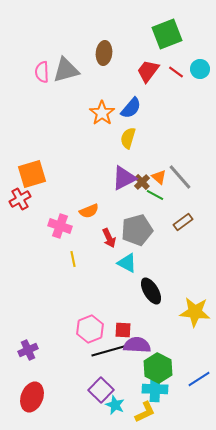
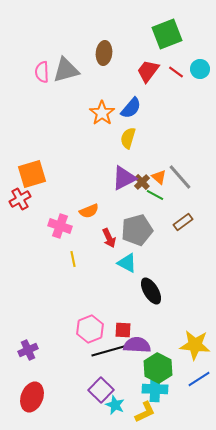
yellow star: moved 33 px down
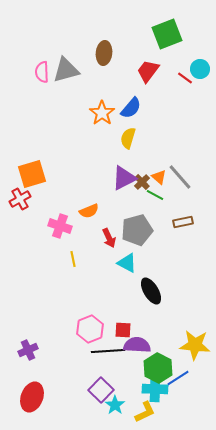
red line: moved 9 px right, 6 px down
brown rectangle: rotated 24 degrees clockwise
black line: rotated 12 degrees clockwise
blue line: moved 21 px left, 1 px up
cyan star: rotated 12 degrees clockwise
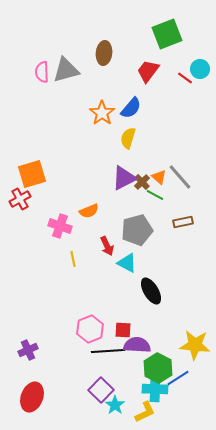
red arrow: moved 2 px left, 8 px down
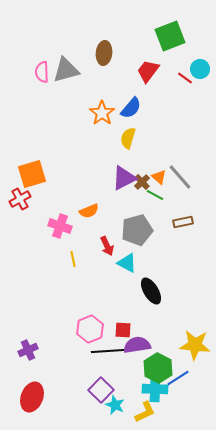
green square: moved 3 px right, 2 px down
purple semicircle: rotated 12 degrees counterclockwise
cyan star: rotated 12 degrees counterclockwise
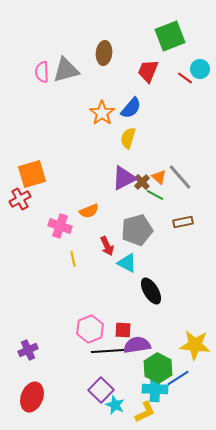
red trapezoid: rotated 15 degrees counterclockwise
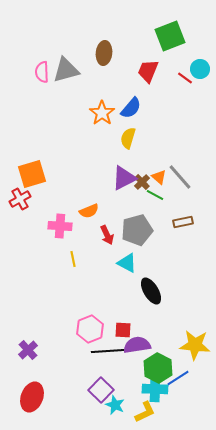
pink cross: rotated 15 degrees counterclockwise
red arrow: moved 11 px up
purple cross: rotated 18 degrees counterclockwise
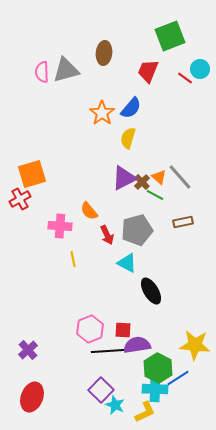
orange semicircle: rotated 72 degrees clockwise
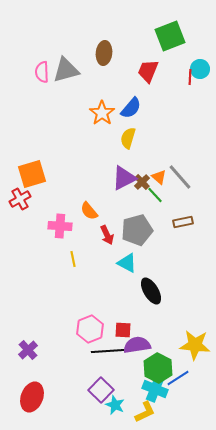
red line: moved 5 px right, 1 px up; rotated 56 degrees clockwise
green line: rotated 18 degrees clockwise
cyan cross: rotated 20 degrees clockwise
